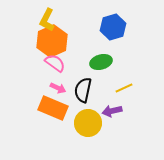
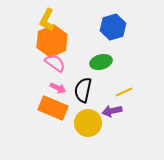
yellow line: moved 4 px down
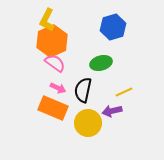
green ellipse: moved 1 px down
